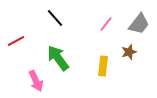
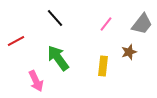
gray trapezoid: moved 3 px right
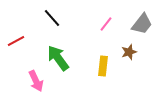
black line: moved 3 px left
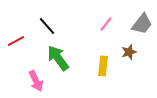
black line: moved 5 px left, 8 px down
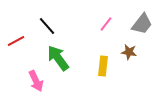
brown star: rotated 28 degrees clockwise
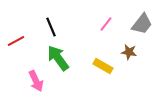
black line: moved 4 px right, 1 px down; rotated 18 degrees clockwise
yellow rectangle: rotated 66 degrees counterclockwise
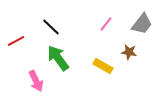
black line: rotated 24 degrees counterclockwise
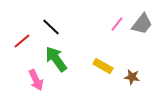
pink line: moved 11 px right
red line: moved 6 px right; rotated 12 degrees counterclockwise
brown star: moved 3 px right, 25 px down
green arrow: moved 2 px left, 1 px down
pink arrow: moved 1 px up
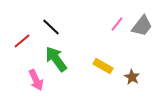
gray trapezoid: moved 2 px down
brown star: rotated 21 degrees clockwise
